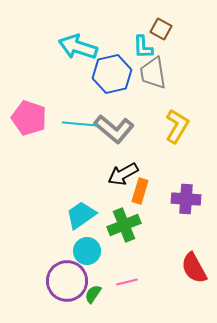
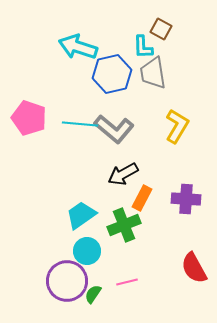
orange rectangle: moved 2 px right, 7 px down; rotated 10 degrees clockwise
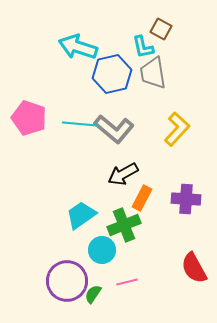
cyan L-shape: rotated 10 degrees counterclockwise
yellow L-shape: moved 3 px down; rotated 12 degrees clockwise
cyan circle: moved 15 px right, 1 px up
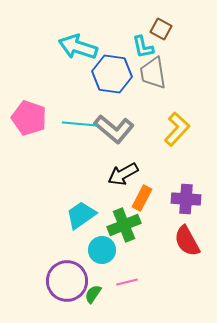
blue hexagon: rotated 21 degrees clockwise
red semicircle: moved 7 px left, 27 px up
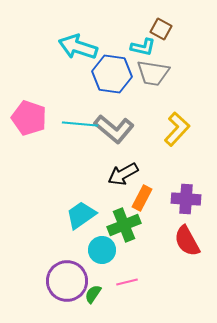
cyan L-shape: rotated 65 degrees counterclockwise
gray trapezoid: rotated 72 degrees counterclockwise
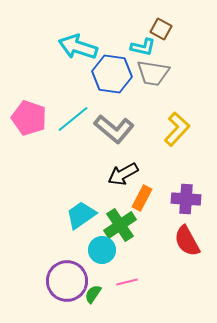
cyan line: moved 7 px left, 5 px up; rotated 44 degrees counterclockwise
green cross: moved 4 px left; rotated 12 degrees counterclockwise
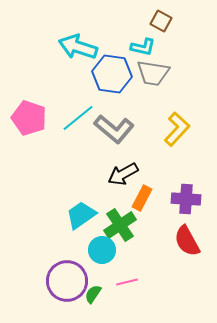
brown square: moved 8 px up
cyan line: moved 5 px right, 1 px up
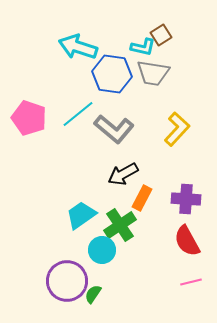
brown square: moved 14 px down; rotated 30 degrees clockwise
cyan line: moved 4 px up
pink line: moved 64 px right
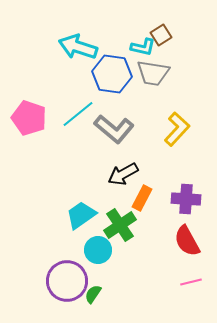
cyan circle: moved 4 px left
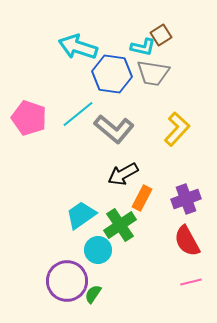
purple cross: rotated 24 degrees counterclockwise
